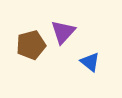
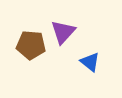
brown pentagon: rotated 20 degrees clockwise
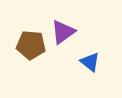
purple triangle: rotated 12 degrees clockwise
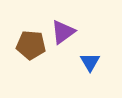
blue triangle: rotated 20 degrees clockwise
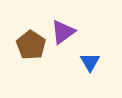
brown pentagon: rotated 28 degrees clockwise
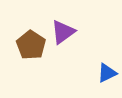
blue triangle: moved 17 px right, 11 px down; rotated 35 degrees clockwise
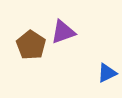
purple triangle: rotated 16 degrees clockwise
